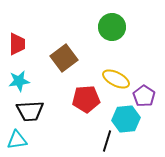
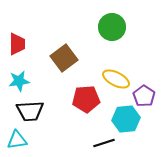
black line: moved 3 px left, 2 px down; rotated 55 degrees clockwise
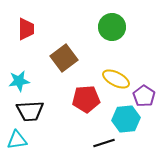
red trapezoid: moved 9 px right, 15 px up
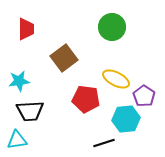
red pentagon: rotated 12 degrees clockwise
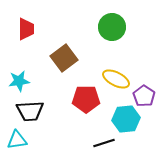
red pentagon: rotated 8 degrees counterclockwise
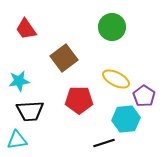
red trapezoid: rotated 145 degrees clockwise
red pentagon: moved 7 px left, 1 px down
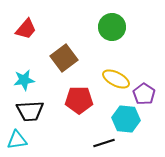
red trapezoid: rotated 105 degrees counterclockwise
cyan star: moved 5 px right, 1 px up
purple pentagon: moved 2 px up
cyan hexagon: rotated 12 degrees clockwise
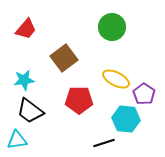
black trapezoid: rotated 40 degrees clockwise
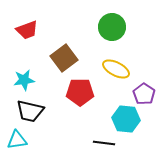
red trapezoid: moved 1 px right, 1 px down; rotated 30 degrees clockwise
yellow ellipse: moved 10 px up
red pentagon: moved 1 px right, 8 px up
black trapezoid: rotated 24 degrees counterclockwise
black line: rotated 25 degrees clockwise
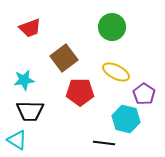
red trapezoid: moved 3 px right, 2 px up
yellow ellipse: moved 3 px down
black trapezoid: rotated 12 degrees counterclockwise
cyan hexagon: rotated 8 degrees clockwise
cyan triangle: rotated 40 degrees clockwise
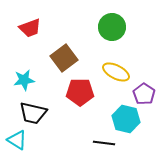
black trapezoid: moved 3 px right, 2 px down; rotated 12 degrees clockwise
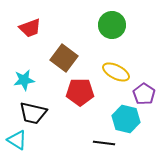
green circle: moved 2 px up
brown square: rotated 16 degrees counterclockwise
